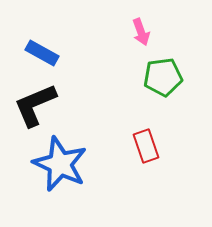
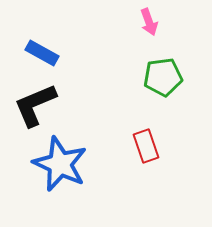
pink arrow: moved 8 px right, 10 px up
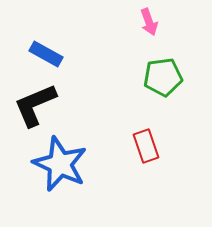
blue rectangle: moved 4 px right, 1 px down
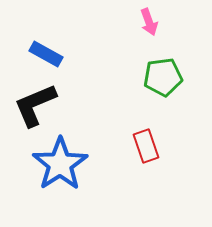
blue star: rotated 14 degrees clockwise
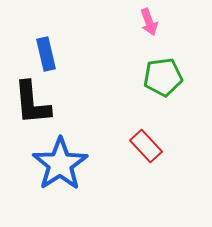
blue rectangle: rotated 48 degrees clockwise
black L-shape: moved 3 px left, 2 px up; rotated 72 degrees counterclockwise
red rectangle: rotated 24 degrees counterclockwise
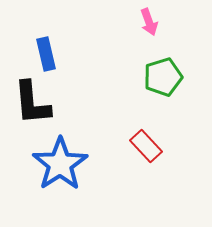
green pentagon: rotated 9 degrees counterclockwise
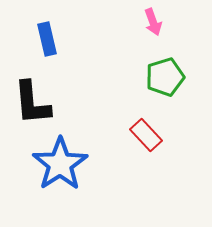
pink arrow: moved 4 px right
blue rectangle: moved 1 px right, 15 px up
green pentagon: moved 2 px right
red rectangle: moved 11 px up
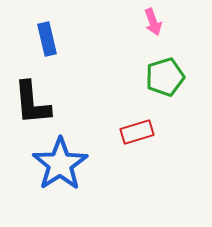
red rectangle: moved 9 px left, 3 px up; rotated 64 degrees counterclockwise
